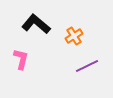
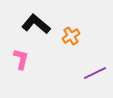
orange cross: moved 3 px left
purple line: moved 8 px right, 7 px down
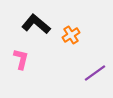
orange cross: moved 1 px up
purple line: rotated 10 degrees counterclockwise
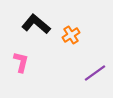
pink L-shape: moved 3 px down
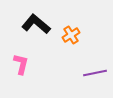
pink L-shape: moved 2 px down
purple line: rotated 25 degrees clockwise
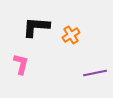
black L-shape: moved 3 px down; rotated 36 degrees counterclockwise
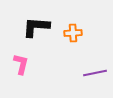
orange cross: moved 2 px right, 2 px up; rotated 30 degrees clockwise
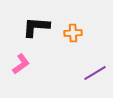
pink L-shape: rotated 40 degrees clockwise
purple line: rotated 20 degrees counterclockwise
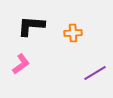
black L-shape: moved 5 px left, 1 px up
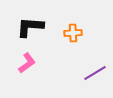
black L-shape: moved 1 px left, 1 px down
pink L-shape: moved 6 px right, 1 px up
